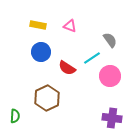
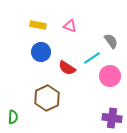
gray semicircle: moved 1 px right, 1 px down
green semicircle: moved 2 px left, 1 px down
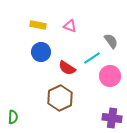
brown hexagon: moved 13 px right
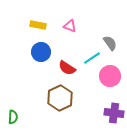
gray semicircle: moved 1 px left, 2 px down
purple cross: moved 2 px right, 5 px up
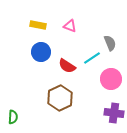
gray semicircle: rotated 14 degrees clockwise
red semicircle: moved 2 px up
pink circle: moved 1 px right, 3 px down
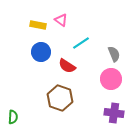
pink triangle: moved 9 px left, 6 px up; rotated 16 degrees clockwise
gray semicircle: moved 4 px right, 11 px down
cyan line: moved 11 px left, 15 px up
brown hexagon: rotated 15 degrees counterclockwise
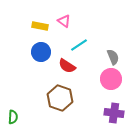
pink triangle: moved 3 px right, 1 px down
yellow rectangle: moved 2 px right, 1 px down
cyan line: moved 2 px left, 2 px down
gray semicircle: moved 1 px left, 3 px down
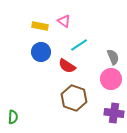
brown hexagon: moved 14 px right
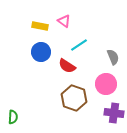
pink circle: moved 5 px left, 5 px down
